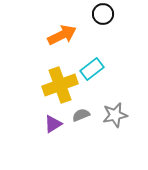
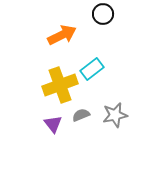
purple triangle: rotated 36 degrees counterclockwise
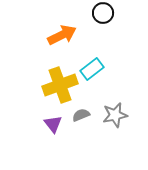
black circle: moved 1 px up
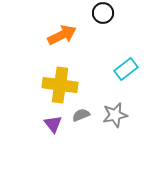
cyan rectangle: moved 34 px right
yellow cross: rotated 28 degrees clockwise
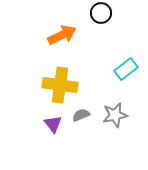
black circle: moved 2 px left
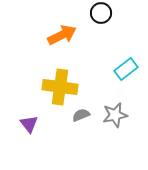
yellow cross: moved 2 px down
purple triangle: moved 24 px left
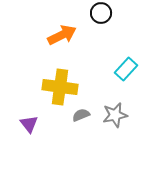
cyan rectangle: rotated 10 degrees counterclockwise
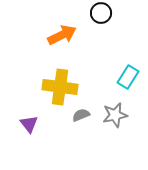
cyan rectangle: moved 2 px right, 8 px down; rotated 10 degrees counterclockwise
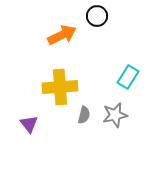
black circle: moved 4 px left, 3 px down
yellow cross: rotated 12 degrees counterclockwise
gray semicircle: moved 3 px right; rotated 126 degrees clockwise
